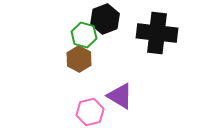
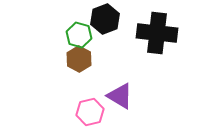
green hexagon: moved 5 px left
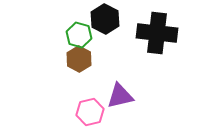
black hexagon: rotated 12 degrees counterclockwise
purple triangle: rotated 44 degrees counterclockwise
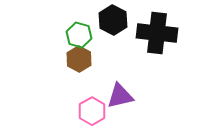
black hexagon: moved 8 px right, 1 px down
pink hexagon: moved 2 px right, 1 px up; rotated 16 degrees counterclockwise
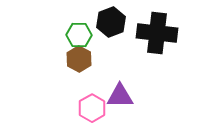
black hexagon: moved 2 px left, 2 px down; rotated 12 degrees clockwise
green hexagon: rotated 15 degrees counterclockwise
purple triangle: rotated 12 degrees clockwise
pink hexagon: moved 3 px up
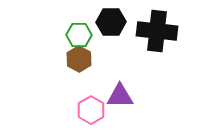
black hexagon: rotated 20 degrees clockwise
black cross: moved 2 px up
pink hexagon: moved 1 px left, 2 px down
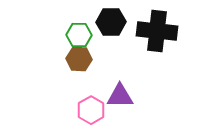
brown hexagon: rotated 25 degrees counterclockwise
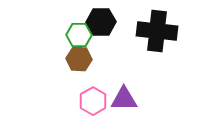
black hexagon: moved 10 px left
purple triangle: moved 4 px right, 3 px down
pink hexagon: moved 2 px right, 9 px up
